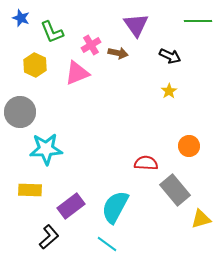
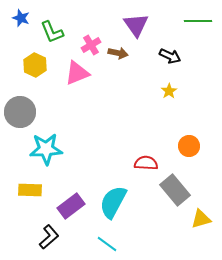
cyan semicircle: moved 2 px left, 5 px up
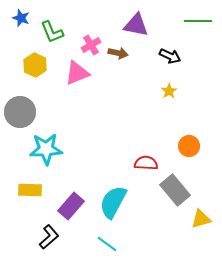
purple triangle: rotated 44 degrees counterclockwise
purple rectangle: rotated 12 degrees counterclockwise
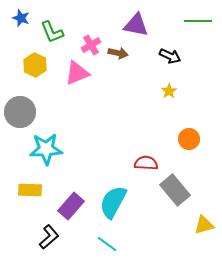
orange circle: moved 7 px up
yellow triangle: moved 3 px right, 6 px down
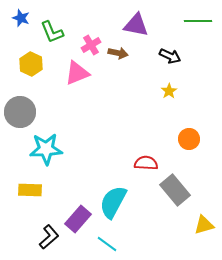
yellow hexagon: moved 4 px left, 1 px up
purple rectangle: moved 7 px right, 13 px down
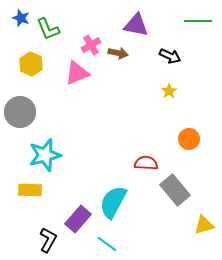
green L-shape: moved 4 px left, 3 px up
cyan star: moved 1 px left, 6 px down; rotated 12 degrees counterclockwise
black L-shape: moved 1 px left, 3 px down; rotated 20 degrees counterclockwise
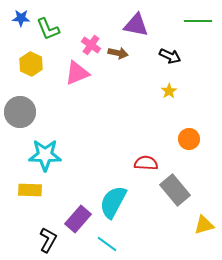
blue star: rotated 18 degrees counterclockwise
pink cross: rotated 24 degrees counterclockwise
cyan star: rotated 16 degrees clockwise
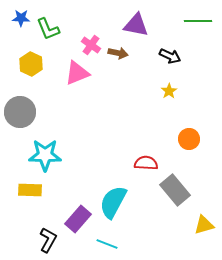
cyan line: rotated 15 degrees counterclockwise
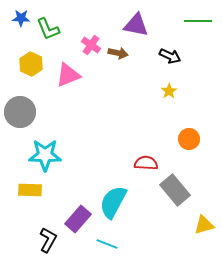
pink triangle: moved 9 px left, 2 px down
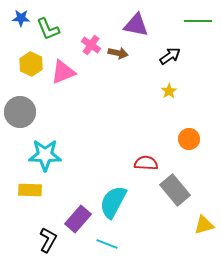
black arrow: rotated 60 degrees counterclockwise
pink triangle: moved 5 px left, 3 px up
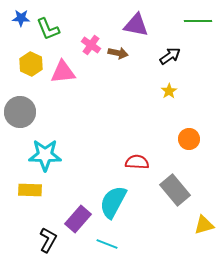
pink triangle: rotated 16 degrees clockwise
red semicircle: moved 9 px left, 1 px up
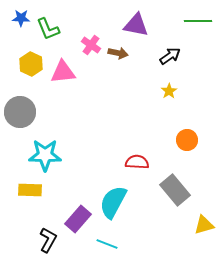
orange circle: moved 2 px left, 1 px down
